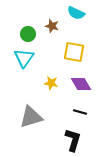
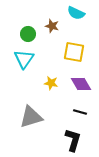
cyan triangle: moved 1 px down
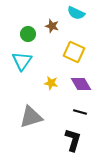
yellow square: rotated 15 degrees clockwise
cyan triangle: moved 2 px left, 2 px down
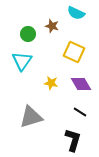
black line: rotated 16 degrees clockwise
